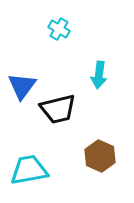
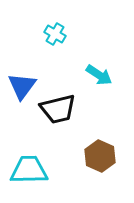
cyan cross: moved 4 px left, 5 px down
cyan arrow: rotated 64 degrees counterclockwise
cyan trapezoid: rotated 9 degrees clockwise
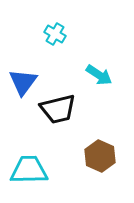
blue triangle: moved 1 px right, 4 px up
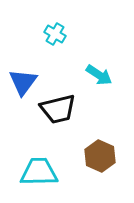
cyan trapezoid: moved 10 px right, 2 px down
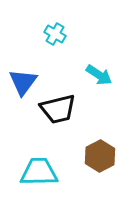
brown hexagon: rotated 8 degrees clockwise
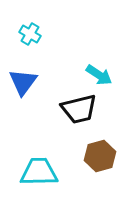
cyan cross: moved 25 px left
black trapezoid: moved 21 px right
brown hexagon: rotated 12 degrees clockwise
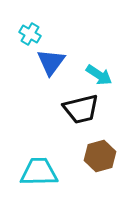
blue triangle: moved 28 px right, 20 px up
black trapezoid: moved 2 px right
